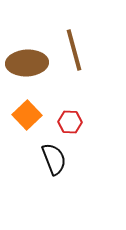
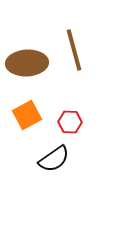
orange square: rotated 16 degrees clockwise
black semicircle: rotated 76 degrees clockwise
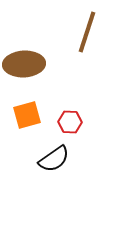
brown line: moved 13 px right, 18 px up; rotated 33 degrees clockwise
brown ellipse: moved 3 px left, 1 px down
orange square: rotated 12 degrees clockwise
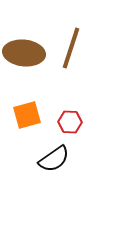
brown line: moved 16 px left, 16 px down
brown ellipse: moved 11 px up; rotated 9 degrees clockwise
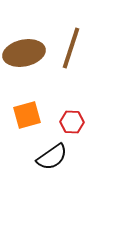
brown ellipse: rotated 18 degrees counterclockwise
red hexagon: moved 2 px right
black semicircle: moved 2 px left, 2 px up
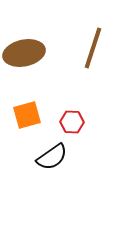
brown line: moved 22 px right
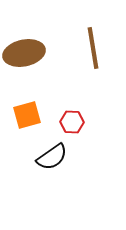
brown line: rotated 27 degrees counterclockwise
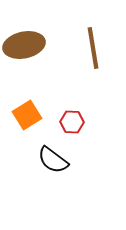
brown ellipse: moved 8 px up
orange square: rotated 16 degrees counterclockwise
black semicircle: moved 1 px right, 3 px down; rotated 72 degrees clockwise
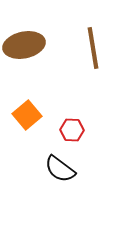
orange square: rotated 8 degrees counterclockwise
red hexagon: moved 8 px down
black semicircle: moved 7 px right, 9 px down
